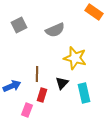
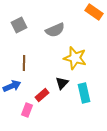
brown line: moved 13 px left, 11 px up
red rectangle: rotated 32 degrees clockwise
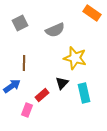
orange rectangle: moved 2 px left, 1 px down
gray square: moved 1 px right, 2 px up
blue arrow: rotated 12 degrees counterclockwise
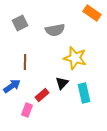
gray semicircle: rotated 12 degrees clockwise
brown line: moved 1 px right, 1 px up
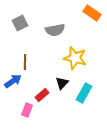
blue arrow: moved 1 px right, 5 px up
cyan rectangle: rotated 42 degrees clockwise
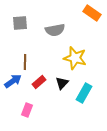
gray square: rotated 21 degrees clockwise
red rectangle: moved 3 px left, 13 px up
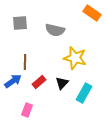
gray semicircle: rotated 24 degrees clockwise
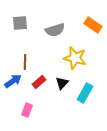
orange rectangle: moved 1 px right, 12 px down
gray semicircle: rotated 30 degrees counterclockwise
cyan rectangle: moved 1 px right
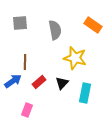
gray semicircle: rotated 84 degrees counterclockwise
cyan rectangle: rotated 18 degrees counterclockwise
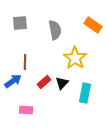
yellow star: rotated 20 degrees clockwise
red rectangle: moved 5 px right
pink rectangle: moved 1 px left; rotated 72 degrees clockwise
